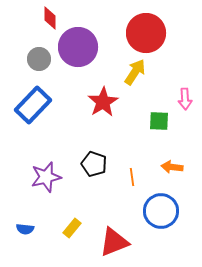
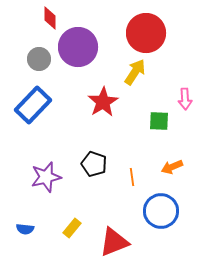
orange arrow: rotated 30 degrees counterclockwise
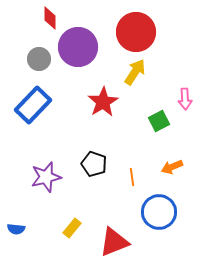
red circle: moved 10 px left, 1 px up
green square: rotated 30 degrees counterclockwise
blue circle: moved 2 px left, 1 px down
blue semicircle: moved 9 px left
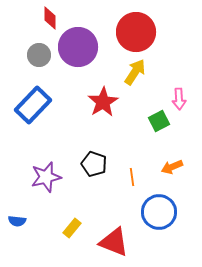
gray circle: moved 4 px up
pink arrow: moved 6 px left
blue semicircle: moved 1 px right, 8 px up
red triangle: rotated 44 degrees clockwise
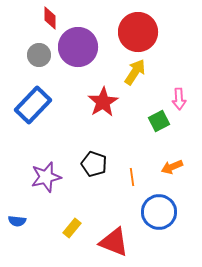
red circle: moved 2 px right
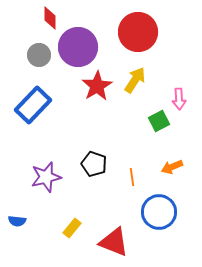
yellow arrow: moved 8 px down
red star: moved 6 px left, 16 px up
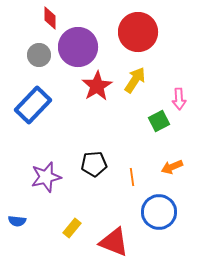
black pentagon: rotated 25 degrees counterclockwise
